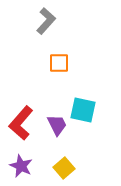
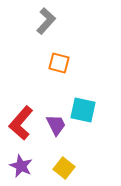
orange square: rotated 15 degrees clockwise
purple trapezoid: moved 1 px left
yellow square: rotated 10 degrees counterclockwise
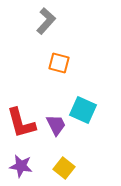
cyan square: rotated 12 degrees clockwise
red L-shape: rotated 56 degrees counterclockwise
purple star: rotated 15 degrees counterclockwise
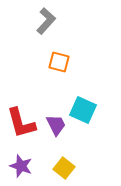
orange square: moved 1 px up
purple star: rotated 10 degrees clockwise
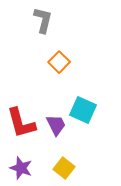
gray L-shape: moved 3 px left, 1 px up; rotated 28 degrees counterclockwise
orange square: rotated 30 degrees clockwise
purple star: moved 2 px down
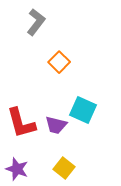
gray L-shape: moved 7 px left, 2 px down; rotated 24 degrees clockwise
purple trapezoid: rotated 130 degrees clockwise
purple star: moved 4 px left, 1 px down
